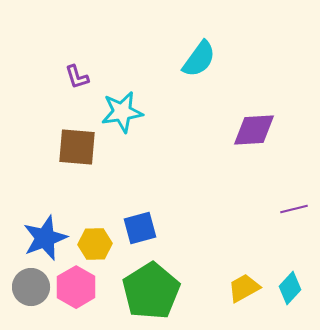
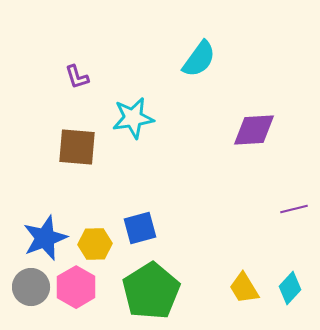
cyan star: moved 11 px right, 6 px down
yellow trapezoid: rotated 92 degrees counterclockwise
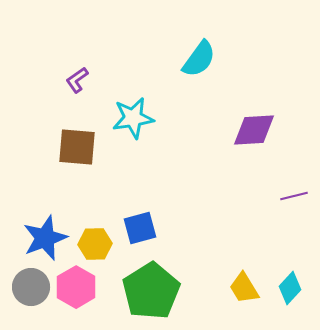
purple L-shape: moved 3 px down; rotated 72 degrees clockwise
purple line: moved 13 px up
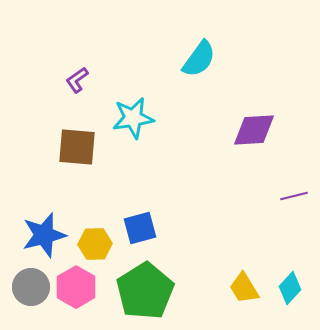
blue star: moved 1 px left, 3 px up; rotated 6 degrees clockwise
green pentagon: moved 6 px left
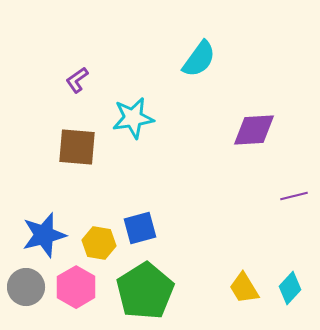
yellow hexagon: moved 4 px right, 1 px up; rotated 12 degrees clockwise
gray circle: moved 5 px left
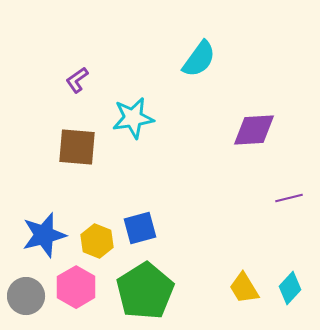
purple line: moved 5 px left, 2 px down
yellow hexagon: moved 2 px left, 2 px up; rotated 12 degrees clockwise
gray circle: moved 9 px down
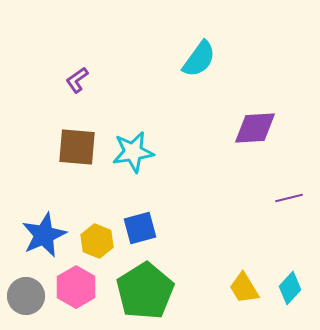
cyan star: moved 34 px down
purple diamond: moved 1 px right, 2 px up
blue star: rotated 9 degrees counterclockwise
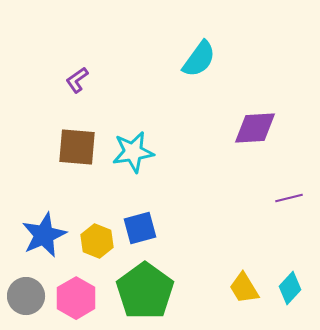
pink hexagon: moved 11 px down
green pentagon: rotated 4 degrees counterclockwise
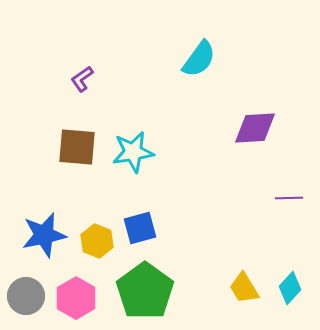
purple L-shape: moved 5 px right, 1 px up
purple line: rotated 12 degrees clockwise
blue star: rotated 12 degrees clockwise
